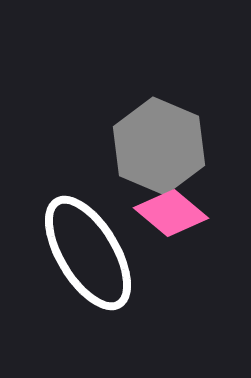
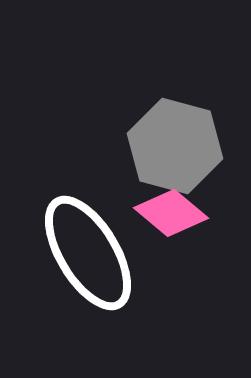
gray hexagon: moved 16 px right; rotated 8 degrees counterclockwise
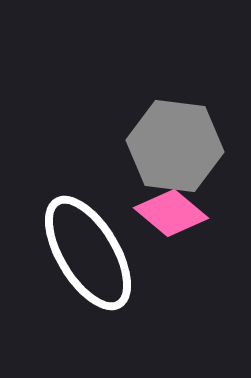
gray hexagon: rotated 8 degrees counterclockwise
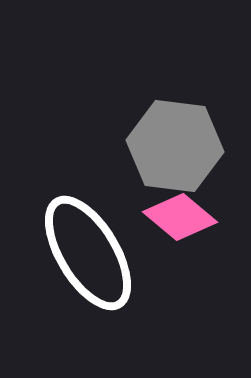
pink diamond: moved 9 px right, 4 px down
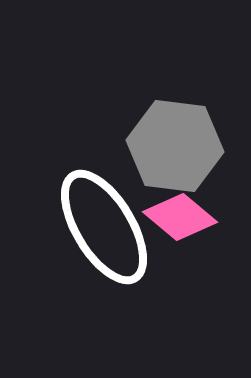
white ellipse: moved 16 px right, 26 px up
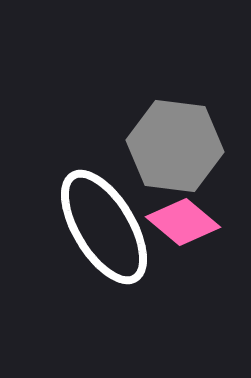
pink diamond: moved 3 px right, 5 px down
